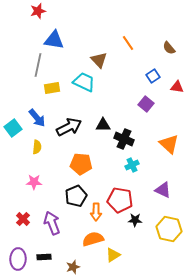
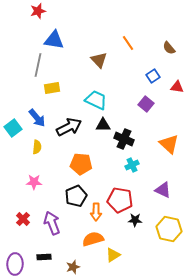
cyan trapezoid: moved 12 px right, 18 px down
purple ellipse: moved 3 px left, 5 px down
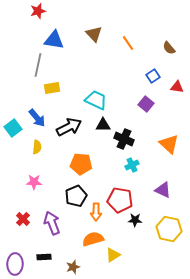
brown triangle: moved 5 px left, 26 px up
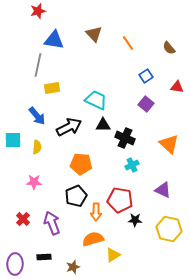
blue square: moved 7 px left
blue arrow: moved 2 px up
cyan square: moved 12 px down; rotated 36 degrees clockwise
black cross: moved 1 px right, 1 px up
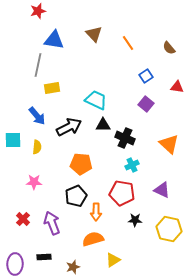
purple triangle: moved 1 px left
red pentagon: moved 2 px right, 7 px up
yellow triangle: moved 5 px down
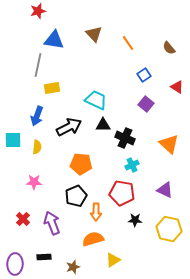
blue square: moved 2 px left, 1 px up
red triangle: rotated 24 degrees clockwise
blue arrow: rotated 60 degrees clockwise
purple triangle: moved 3 px right
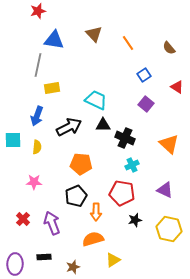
black star: rotated 16 degrees counterclockwise
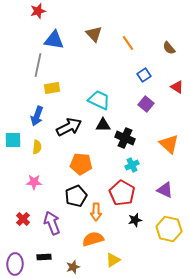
cyan trapezoid: moved 3 px right
red pentagon: rotated 20 degrees clockwise
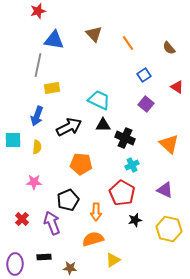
black pentagon: moved 8 px left, 4 px down
red cross: moved 1 px left
brown star: moved 3 px left, 1 px down; rotated 24 degrees clockwise
